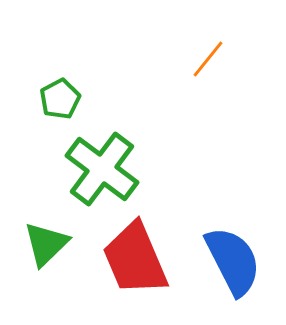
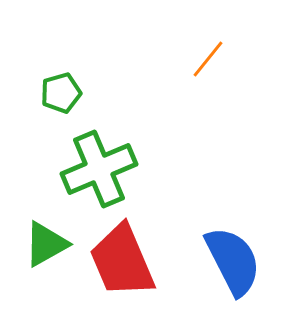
green pentagon: moved 1 px right, 6 px up; rotated 12 degrees clockwise
green cross: moved 3 px left; rotated 30 degrees clockwise
green triangle: rotated 15 degrees clockwise
red trapezoid: moved 13 px left, 2 px down
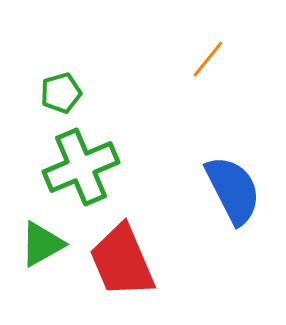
green cross: moved 18 px left, 2 px up
green triangle: moved 4 px left
blue semicircle: moved 71 px up
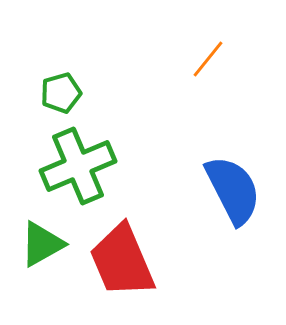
green cross: moved 3 px left, 1 px up
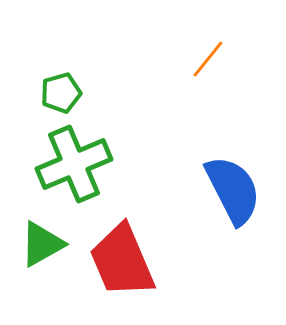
green cross: moved 4 px left, 2 px up
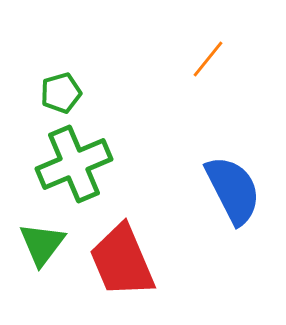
green triangle: rotated 24 degrees counterclockwise
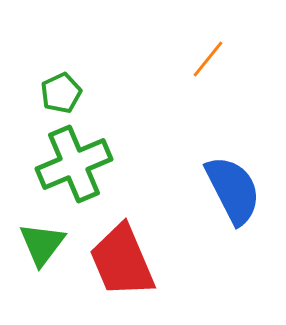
green pentagon: rotated 9 degrees counterclockwise
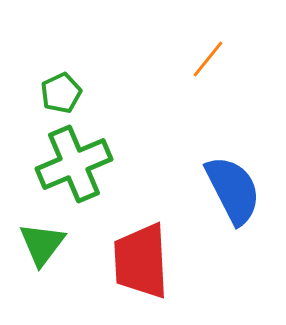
red trapezoid: moved 19 px right; rotated 20 degrees clockwise
